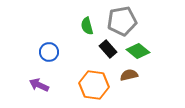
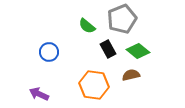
gray pentagon: moved 2 px up; rotated 12 degrees counterclockwise
green semicircle: rotated 36 degrees counterclockwise
black rectangle: rotated 12 degrees clockwise
brown semicircle: moved 2 px right
purple arrow: moved 9 px down
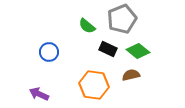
black rectangle: rotated 36 degrees counterclockwise
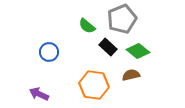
black rectangle: moved 2 px up; rotated 18 degrees clockwise
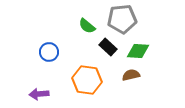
gray pentagon: rotated 16 degrees clockwise
green diamond: rotated 35 degrees counterclockwise
orange hexagon: moved 7 px left, 5 px up
purple arrow: rotated 30 degrees counterclockwise
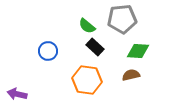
black rectangle: moved 13 px left
blue circle: moved 1 px left, 1 px up
purple arrow: moved 22 px left; rotated 18 degrees clockwise
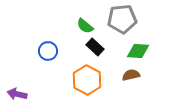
green semicircle: moved 2 px left
orange hexagon: rotated 20 degrees clockwise
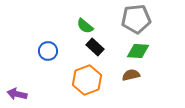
gray pentagon: moved 14 px right
orange hexagon: rotated 12 degrees clockwise
